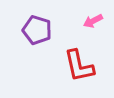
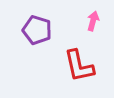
pink arrow: rotated 132 degrees clockwise
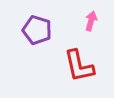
pink arrow: moved 2 px left
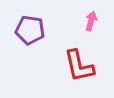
purple pentagon: moved 7 px left; rotated 8 degrees counterclockwise
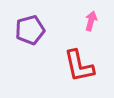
purple pentagon: rotated 24 degrees counterclockwise
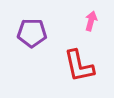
purple pentagon: moved 2 px right, 3 px down; rotated 16 degrees clockwise
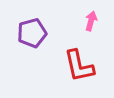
purple pentagon: rotated 16 degrees counterclockwise
